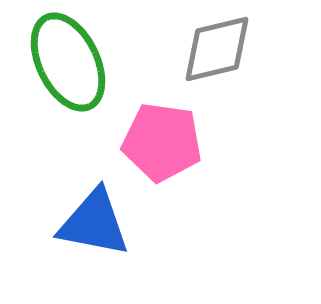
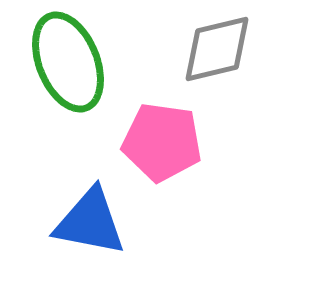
green ellipse: rotated 4 degrees clockwise
blue triangle: moved 4 px left, 1 px up
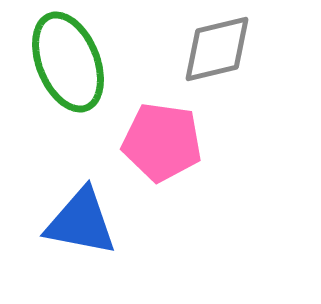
blue triangle: moved 9 px left
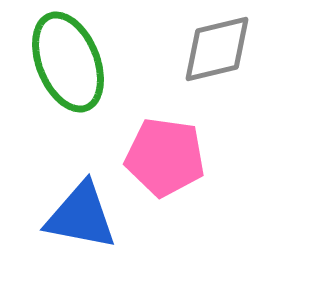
pink pentagon: moved 3 px right, 15 px down
blue triangle: moved 6 px up
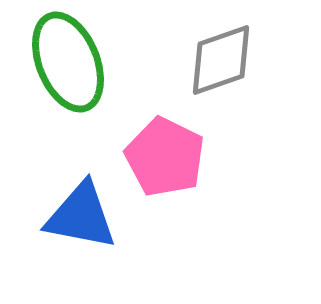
gray diamond: moved 4 px right, 11 px down; rotated 6 degrees counterclockwise
pink pentagon: rotated 18 degrees clockwise
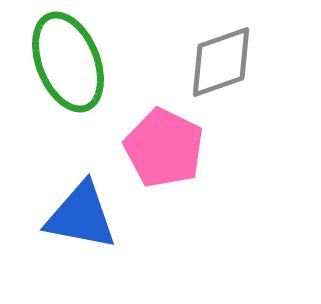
gray diamond: moved 2 px down
pink pentagon: moved 1 px left, 9 px up
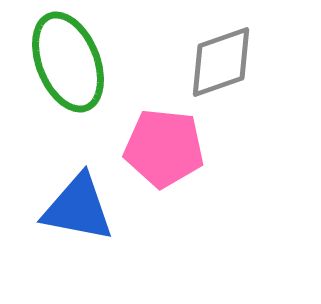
pink pentagon: rotated 20 degrees counterclockwise
blue triangle: moved 3 px left, 8 px up
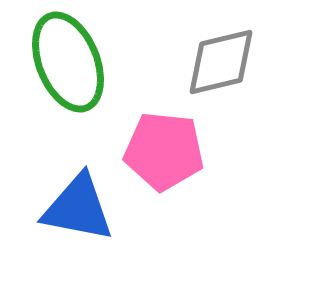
gray diamond: rotated 6 degrees clockwise
pink pentagon: moved 3 px down
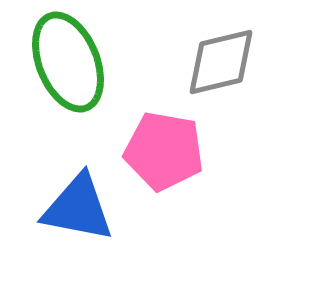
pink pentagon: rotated 4 degrees clockwise
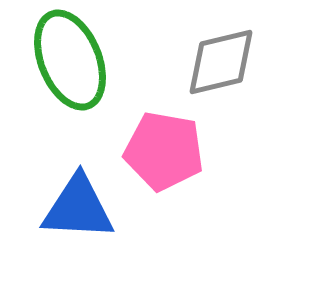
green ellipse: moved 2 px right, 2 px up
blue triangle: rotated 8 degrees counterclockwise
